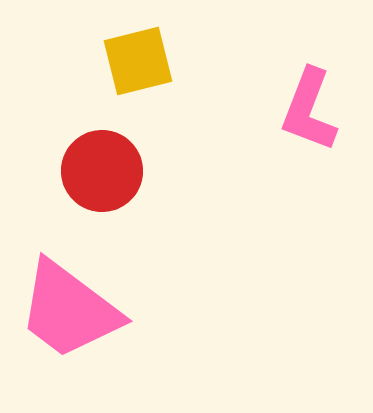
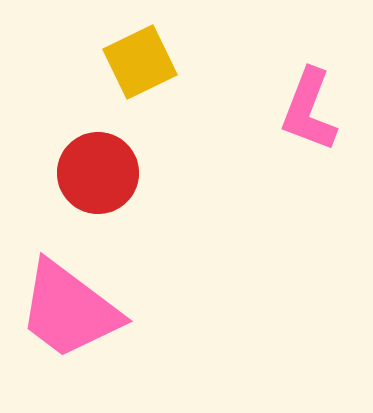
yellow square: moved 2 px right, 1 px down; rotated 12 degrees counterclockwise
red circle: moved 4 px left, 2 px down
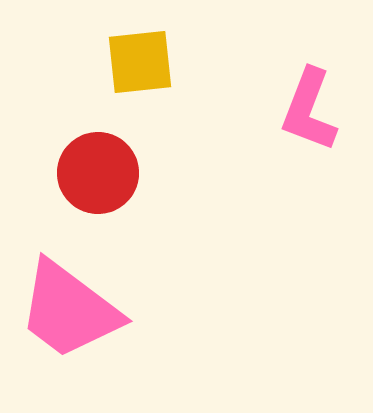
yellow square: rotated 20 degrees clockwise
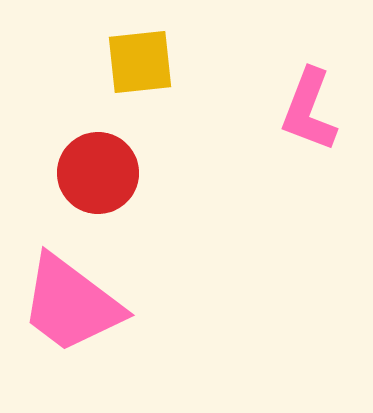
pink trapezoid: moved 2 px right, 6 px up
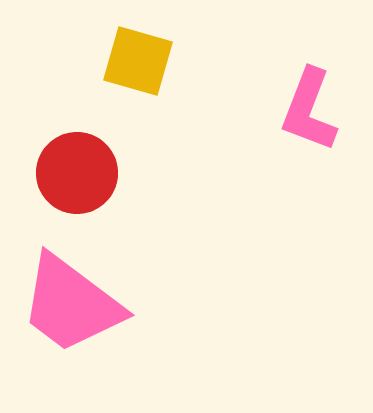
yellow square: moved 2 px left, 1 px up; rotated 22 degrees clockwise
red circle: moved 21 px left
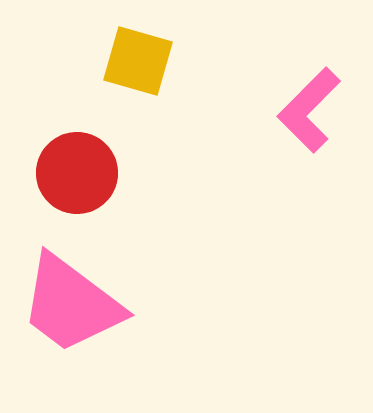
pink L-shape: rotated 24 degrees clockwise
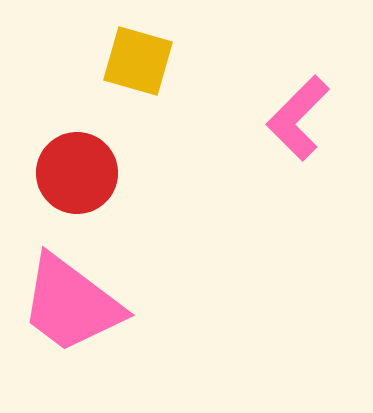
pink L-shape: moved 11 px left, 8 px down
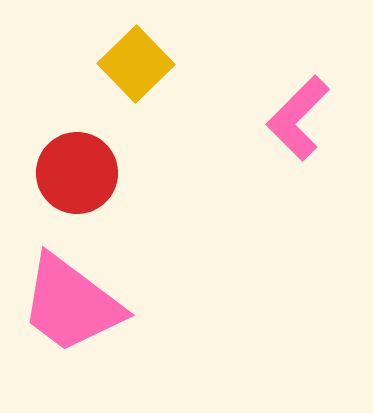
yellow square: moved 2 px left, 3 px down; rotated 30 degrees clockwise
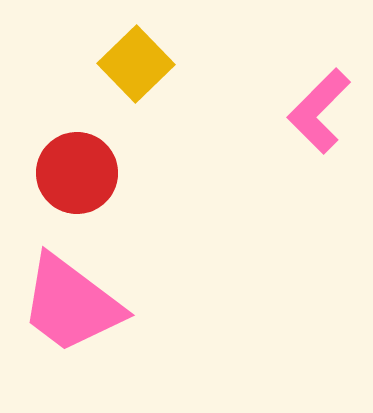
pink L-shape: moved 21 px right, 7 px up
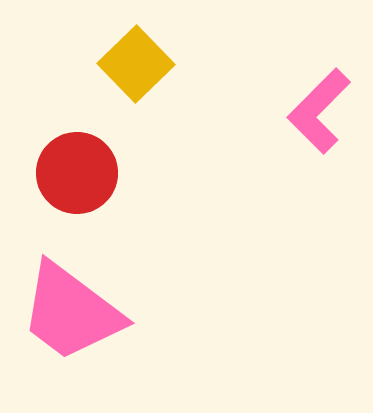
pink trapezoid: moved 8 px down
